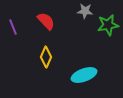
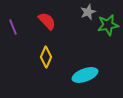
gray star: moved 3 px right, 1 px down; rotated 28 degrees counterclockwise
red semicircle: moved 1 px right
cyan ellipse: moved 1 px right
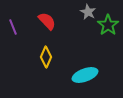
gray star: rotated 21 degrees counterclockwise
green star: rotated 25 degrees counterclockwise
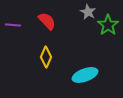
purple line: moved 2 px up; rotated 63 degrees counterclockwise
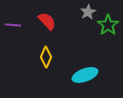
gray star: rotated 14 degrees clockwise
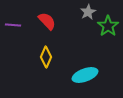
green star: moved 1 px down
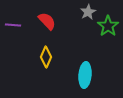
cyan ellipse: rotated 65 degrees counterclockwise
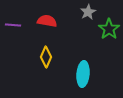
red semicircle: rotated 36 degrees counterclockwise
green star: moved 1 px right, 3 px down
cyan ellipse: moved 2 px left, 1 px up
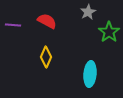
red semicircle: rotated 18 degrees clockwise
green star: moved 3 px down
cyan ellipse: moved 7 px right
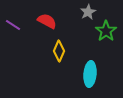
purple line: rotated 28 degrees clockwise
green star: moved 3 px left, 1 px up
yellow diamond: moved 13 px right, 6 px up
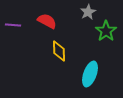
purple line: rotated 28 degrees counterclockwise
yellow diamond: rotated 25 degrees counterclockwise
cyan ellipse: rotated 15 degrees clockwise
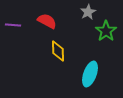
yellow diamond: moved 1 px left
